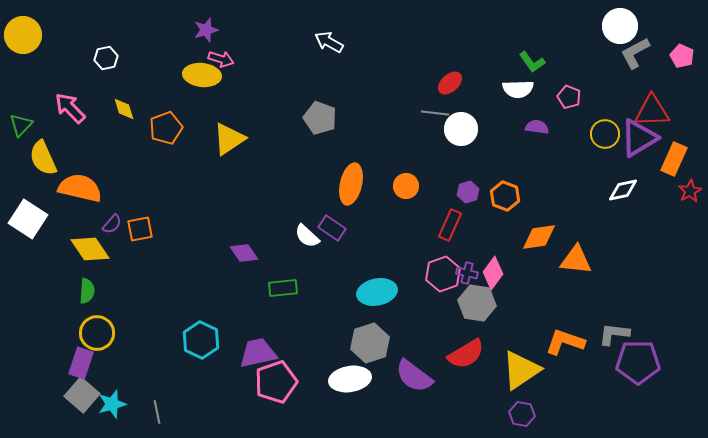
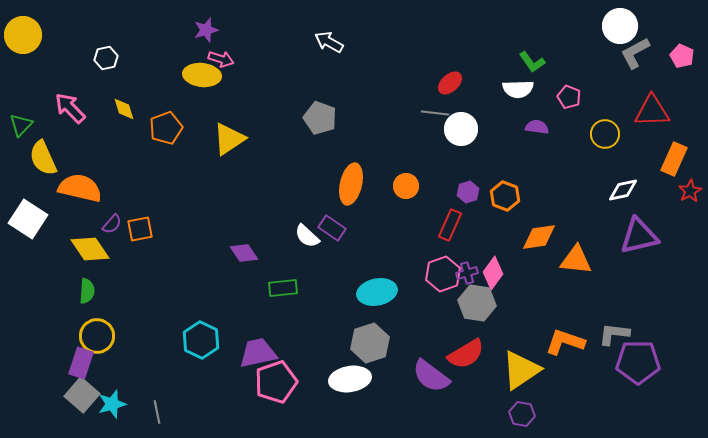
purple triangle at (639, 138): moved 98 px down; rotated 18 degrees clockwise
purple cross at (467, 273): rotated 30 degrees counterclockwise
yellow circle at (97, 333): moved 3 px down
purple semicircle at (414, 376): moved 17 px right
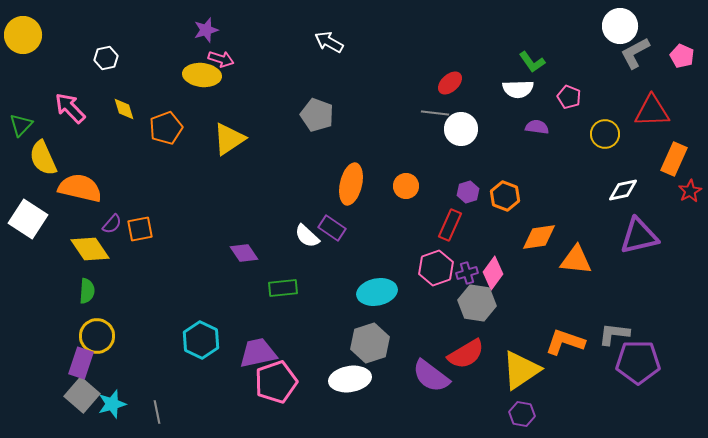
gray pentagon at (320, 118): moved 3 px left, 3 px up
pink hexagon at (443, 274): moved 7 px left, 6 px up
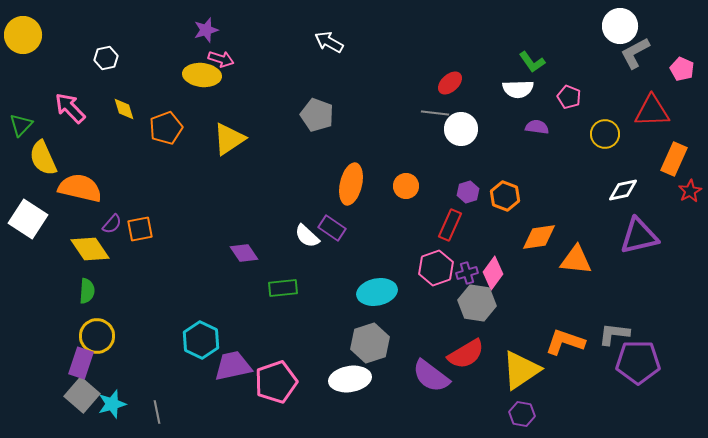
pink pentagon at (682, 56): moved 13 px down
purple trapezoid at (258, 353): moved 25 px left, 13 px down
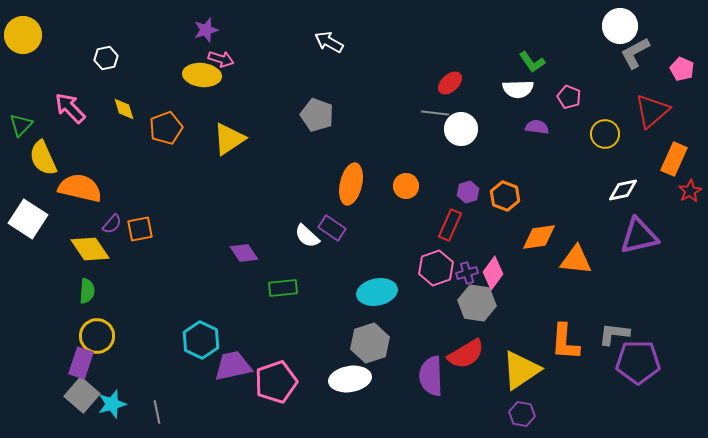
red triangle at (652, 111): rotated 39 degrees counterclockwise
orange L-shape at (565, 342): rotated 105 degrees counterclockwise
purple semicircle at (431, 376): rotated 51 degrees clockwise
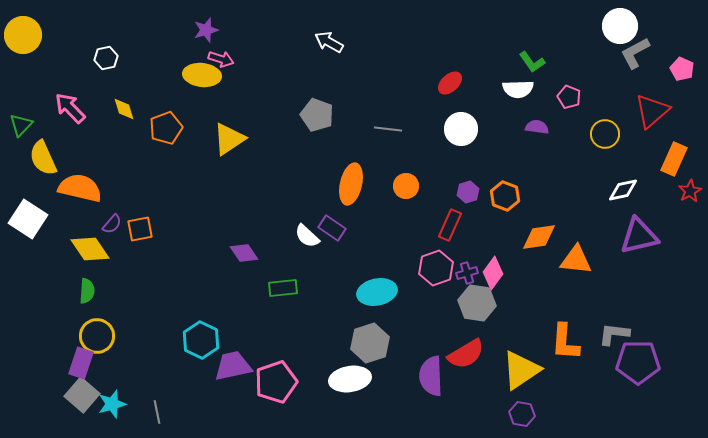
gray line at (435, 113): moved 47 px left, 16 px down
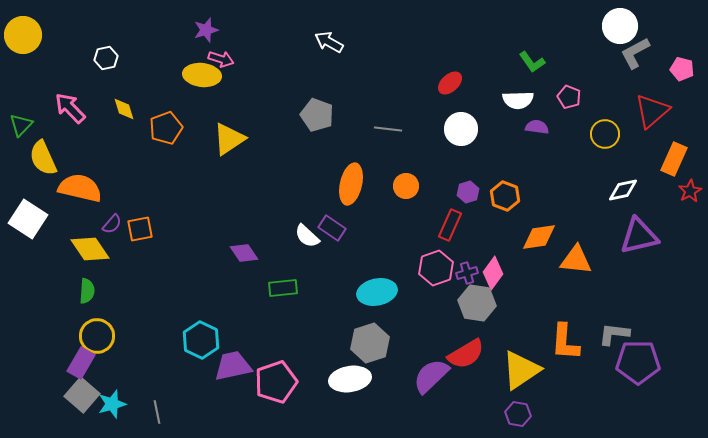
pink pentagon at (682, 69): rotated 10 degrees counterclockwise
white semicircle at (518, 89): moved 11 px down
purple rectangle at (81, 363): rotated 12 degrees clockwise
purple semicircle at (431, 376): rotated 48 degrees clockwise
purple hexagon at (522, 414): moved 4 px left
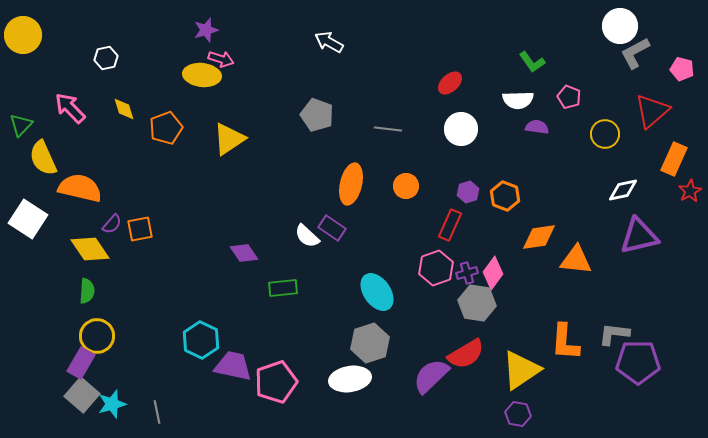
cyan ellipse at (377, 292): rotated 66 degrees clockwise
purple trapezoid at (233, 366): rotated 24 degrees clockwise
